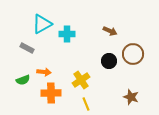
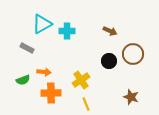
cyan cross: moved 3 px up
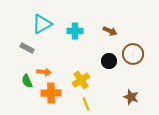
cyan cross: moved 8 px right
green semicircle: moved 4 px right, 1 px down; rotated 88 degrees clockwise
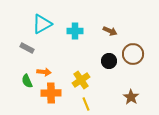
brown star: rotated 14 degrees clockwise
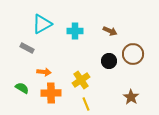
green semicircle: moved 5 px left, 7 px down; rotated 144 degrees clockwise
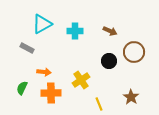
brown circle: moved 1 px right, 2 px up
green semicircle: rotated 96 degrees counterclockwise
yellow line: moved 13 px right
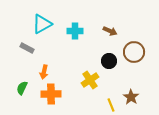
orange arrow: rotated 96 degrees clockwise
yellow cross: moved 9 px right
orange cross: moved 1 px down
yellow line: moved 12 px right, 1 px down
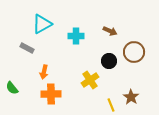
cyan cross: moved 1 px right, 5 px down
green semicircle: moved 10 px left; rotated 64 degrees counterclockwise
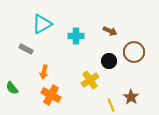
gray rectangle: moved 1 px left, 1 px down
orange cross: moved 1 px down; rotated 30 degrees clockwise
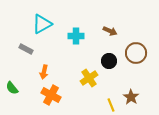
brown circle: moved 2 px right, 1 px down
yellow cross: moved 1 px left, 2 px up
